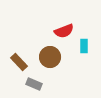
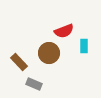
brown circle: moved 1 px left, 4 px up
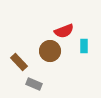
brown circle: moved 1 px right, 2 px up
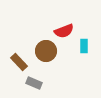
brown circle: moved 4 px left
gray rectangle: moved 1 px up
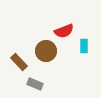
gray rectangle: moved 1 px right, 1 px down
